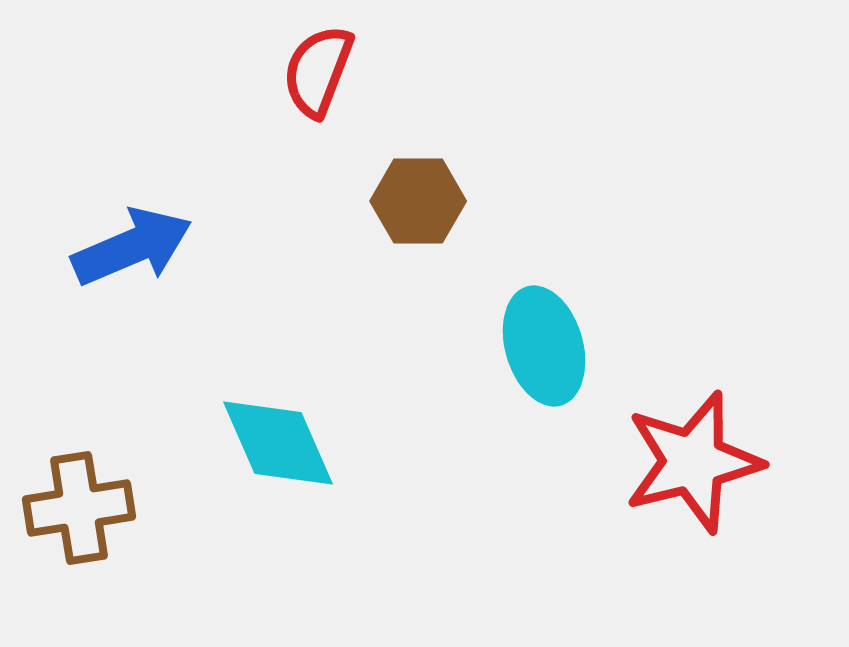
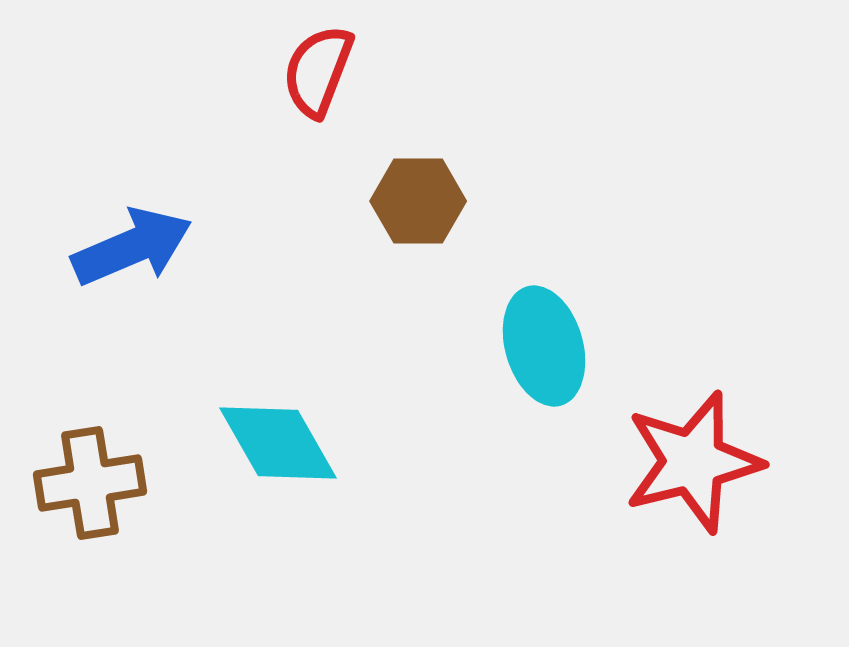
cyan diamond: rotated 6 degrees counterclockwise
brown cross: moved 11 px right, 25 px up
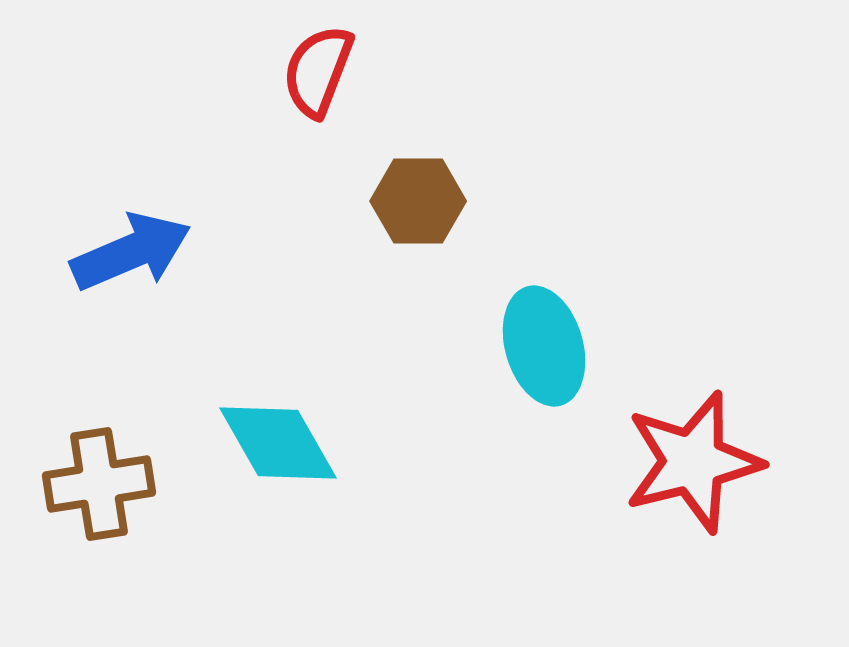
blue arrow: moved 1 px left, 5 px down
brown cross: moved 9 px right, 1 px down
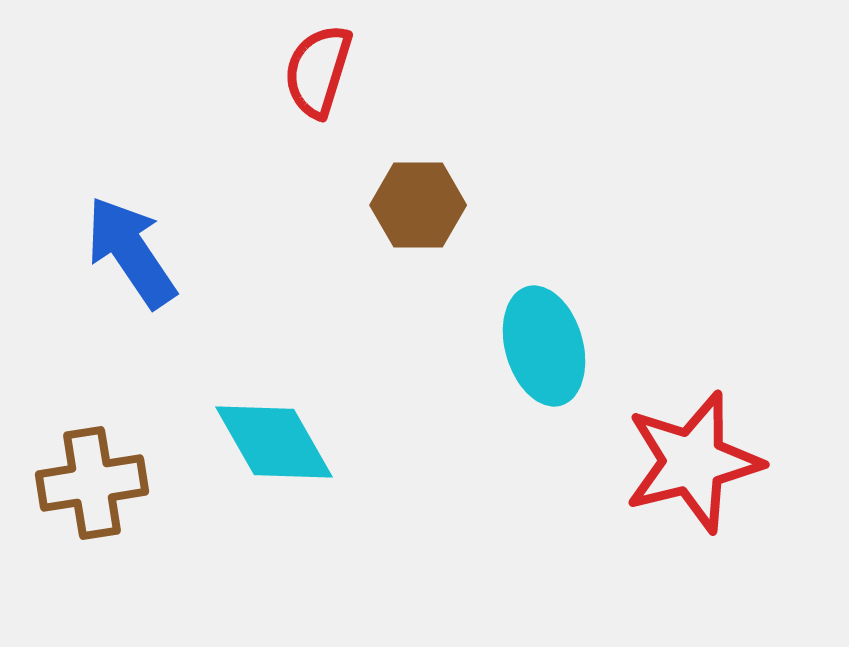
red semicircle: rotated 4 degrees counterclockwise
brown hexagon: moved 4 px down
blue arrow: rotated 101 degrees counterclockwise
cyan diamond: moved 4 px left, 1 px up
brown cross: moved 7 px left, 1 px up
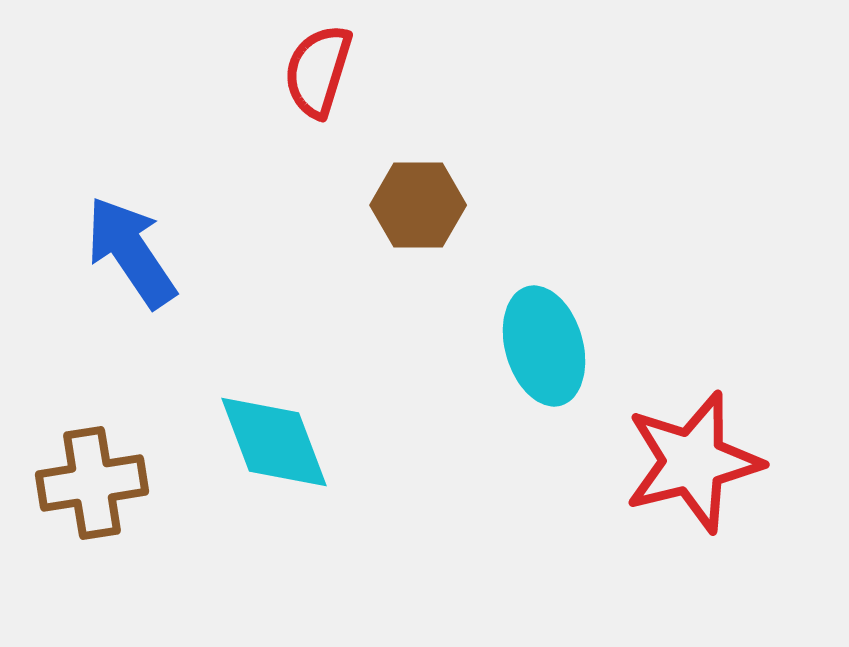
cyan diamond: rotated 9 degrees clockwise
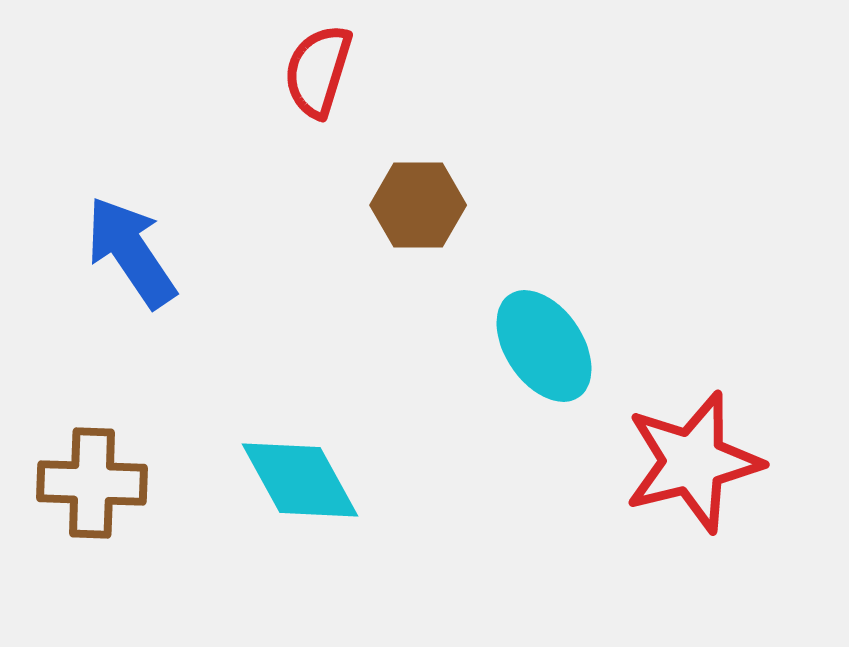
cyan ellipse: rotated 18 degrees counterclockwise
cyan diamond: moved 26 px right, 38 px down; rotated 8 degrees counterclockwise
brown cross: rotated 11 degrees clockwise
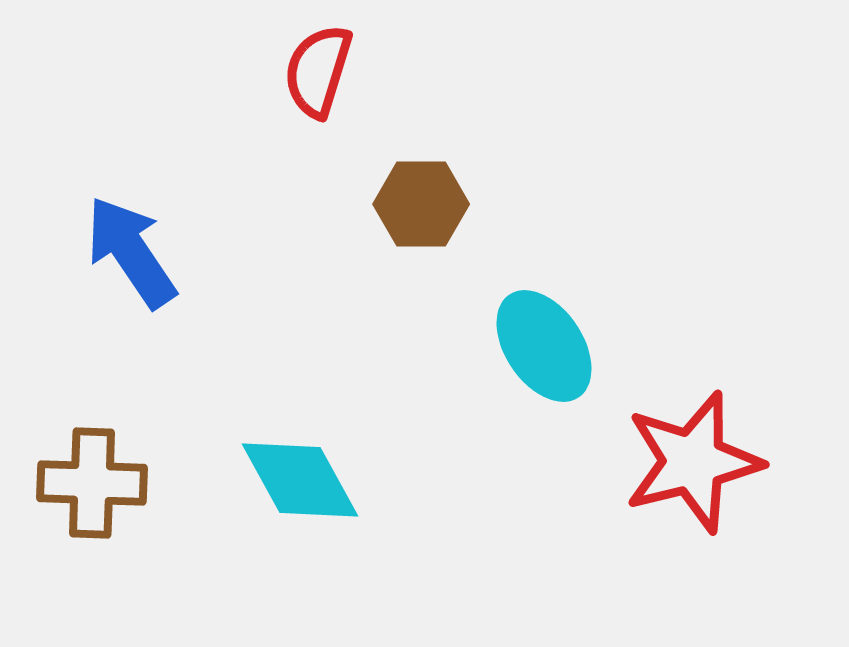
brown hexagon: moved 3 px right, 1 px up
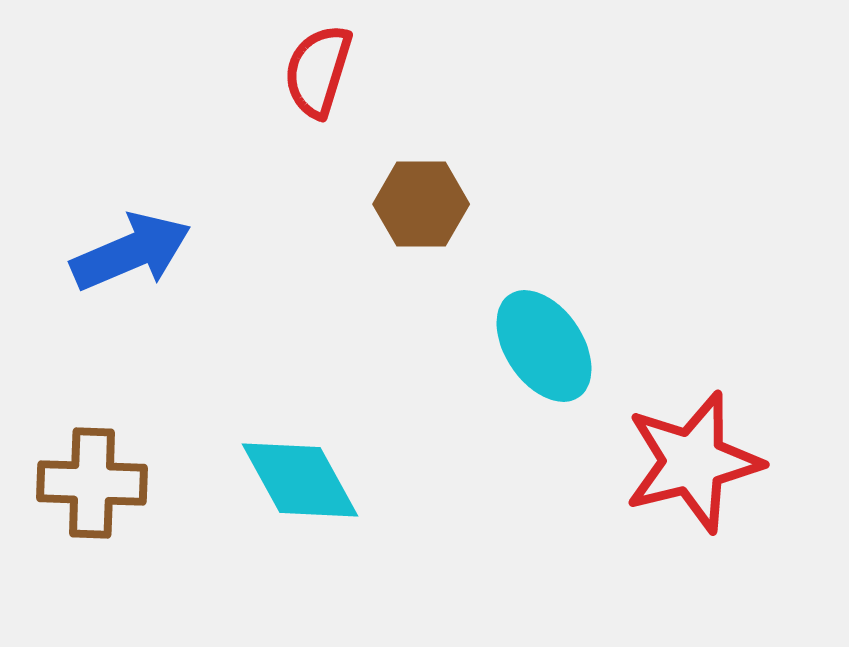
blue arrow: rotated 101 degrees clockwise
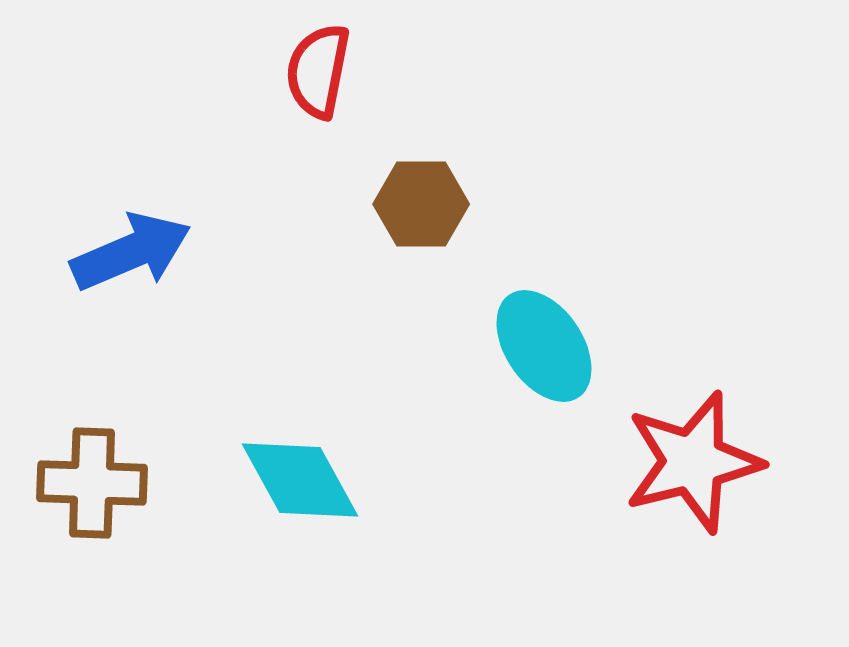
red semicircle: rotated 6 degrees counterclockwise
